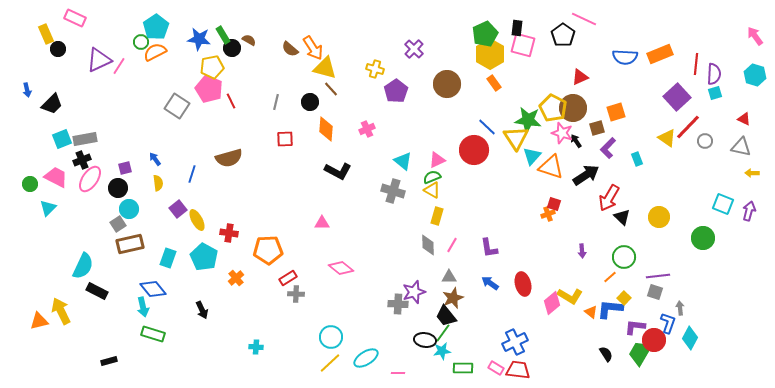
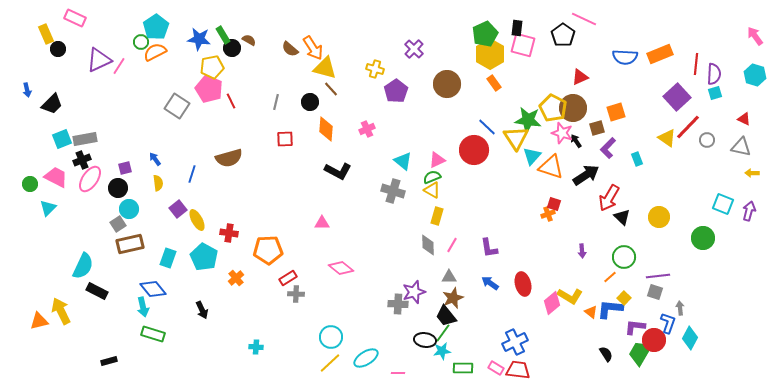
gray circle at (705, 141): moved 2 px right, 1 px up
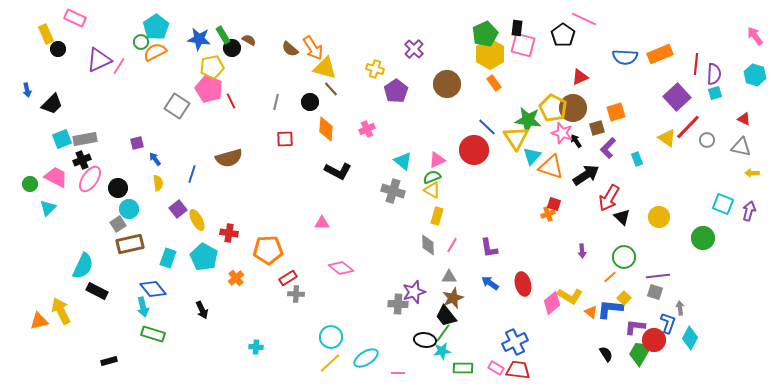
purple square at (125, 168): moved 12 px right, 25 px up
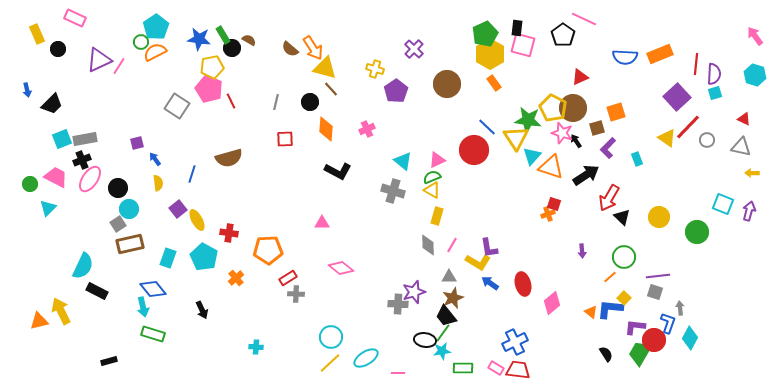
yellow rectangle at (46, 34): moved 9 px left
green circle at (703, 238): moved 6 px left, 6 px up
yellow L-shape at (570, 296): moved 92 px left, 34 px up
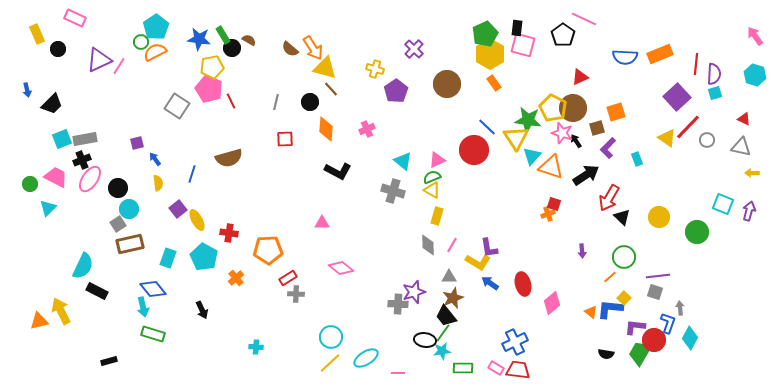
black semicircle at (606, 354): rotated 133 degrees clockwise
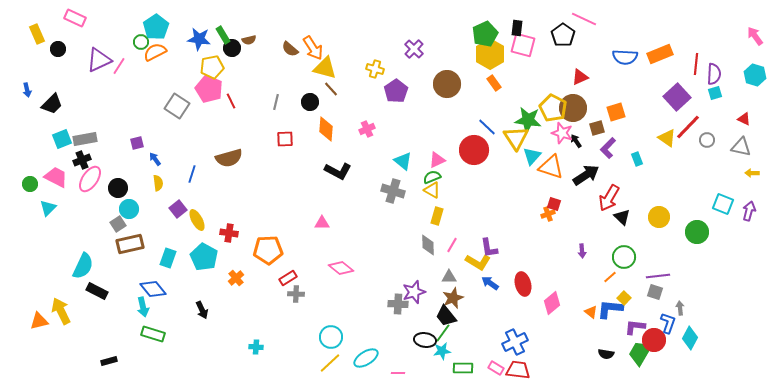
brown semicircle at (249, 40): rotated 136 degrees clockwise
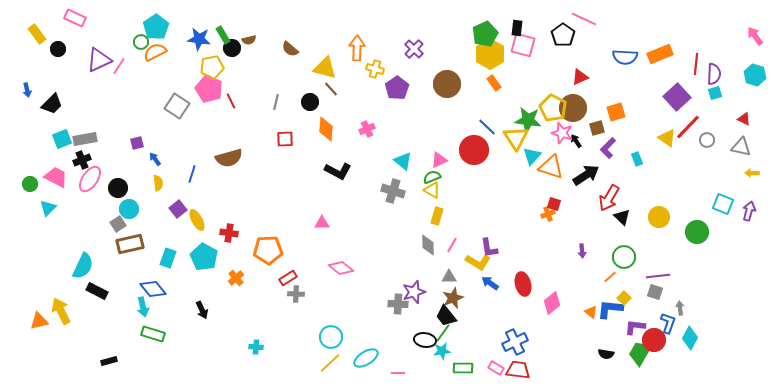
yellow rectangle at (37, 34): rotated 12 degrees counterclockwise
orange arrow at (313, 48): moved 44 px right; rotated 145 degrees counterclockwise
purple pentagon at (396, 91): moved 1 px right, 3 px up
pink triangle at (437, 160): moved 2 px right
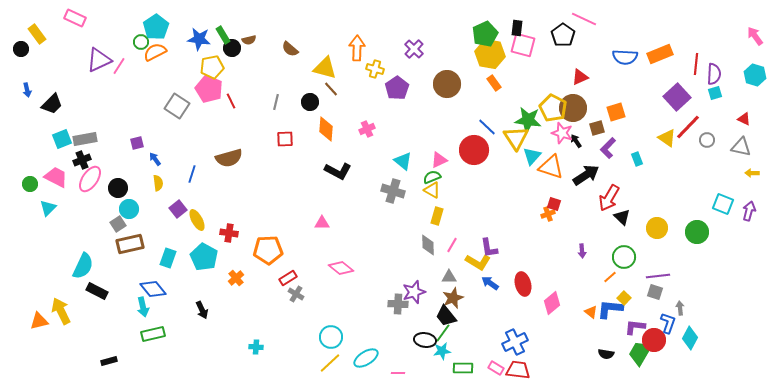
black circle at (58, 49): moved 37 px left
yellow hexagon at (490, 54): rotated 20 degrees counterclockwise
yellow circle at (659, 217): moved 2 px left, 11 px down
gray cross at (296, 294): rotated 28 degrees clockwise
green rectangle at (153, 334): rotated 30 degrees counterclockwise
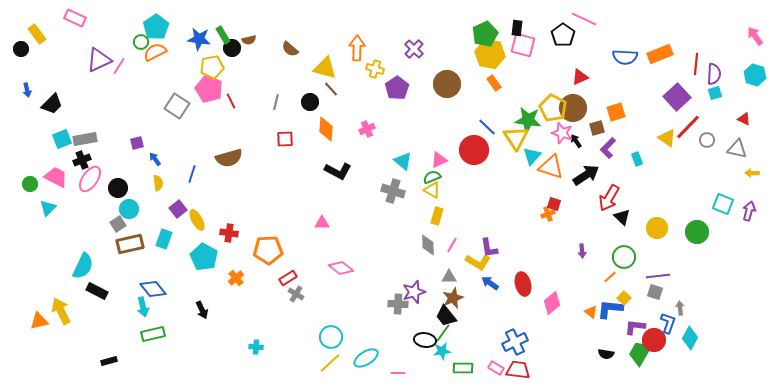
gray triangle at (741, 147): moved 4 px left, 2 px down
cyan rectangle at (168, 258): moved 4 px left, 19 px up
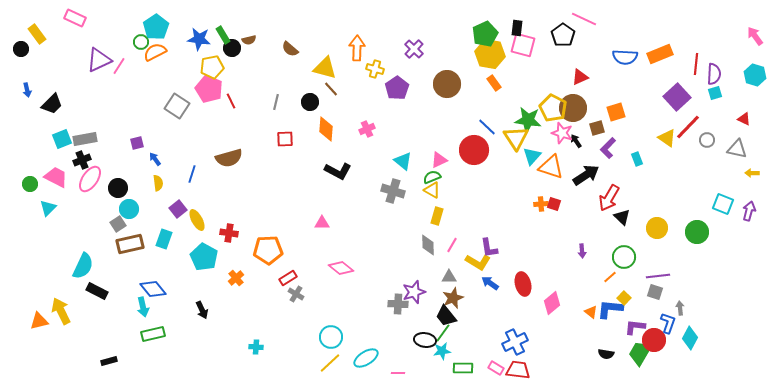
orange cross at (548, 214): moved 7 px left, 10 px up; rotated 16 degrees clockwise
